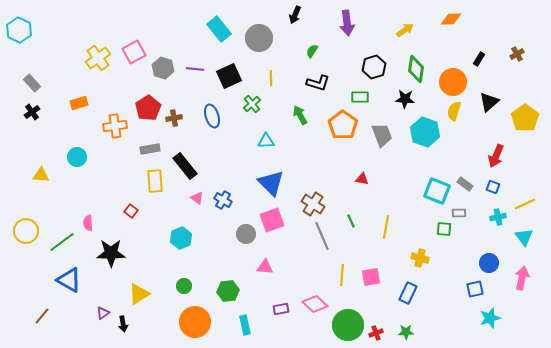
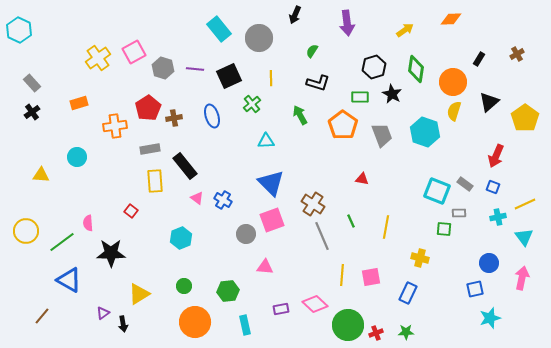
black star at (405, 99): moved 13 px left, 5 px up; rotated 24 degrees clockwise
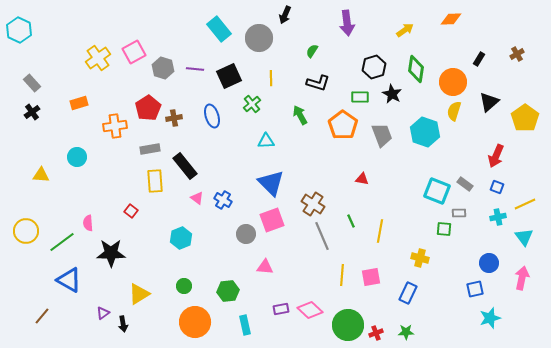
black arrow at (295, 15): moved 10 px left
blue square at (493, 187): moved 4 px right
yellow line at (386, 227): moved 6 px left, 4 px down
pink diamond at (315, 304): moved 5 px left, 6 px down
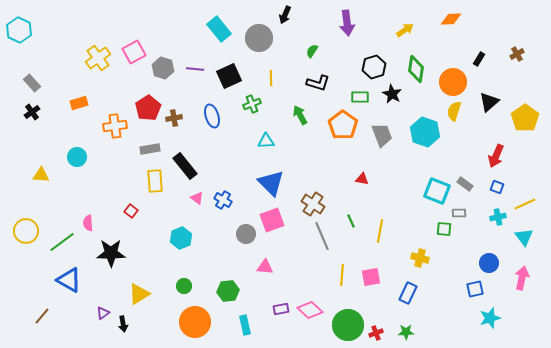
green cross at (252, 104): rotated 18 degrees clockwise
